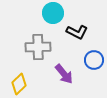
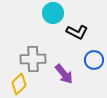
gray cross: moved 5 px left, 12 px down
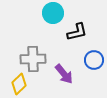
black L-shape: rotated 40 degrees counterclockwise
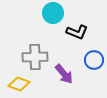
black L-shape: rotated 35 degrees clockwise
gray cross: moved 2 px right, 2 px up
yellow diamond: rotated 65 degrees clockwise
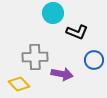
purple arrow: moved 2 px left; rotated 40 degrees counterclockwise
yellow diamond: rotated 25 degrees clockwise
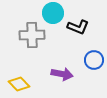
black L-shape: moved 1 px right, 5 px up
gray cross: moved 3 px left, 22 px up
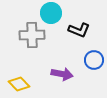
cyan circle: moved 2 px left
black L-shape: moved 1 px right, 3 px down
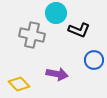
cyan circle: moved 5 px right
gray cross: rotated 15 degrees clockwise
purple arrow: moved 5 px left
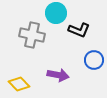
purple arrow: moved 1 px right, 1 px down
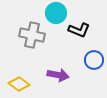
yellow diamond: rotated 10 degrees counterclockwise
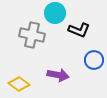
cyan circle: moved 1 px left
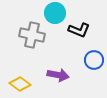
yellow diamond: moved 1 px right
